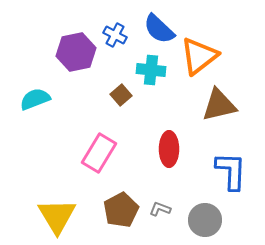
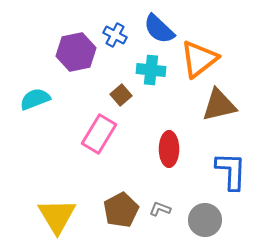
orange triangle: moved 3 px down
pink rectangle: moved 19 px up
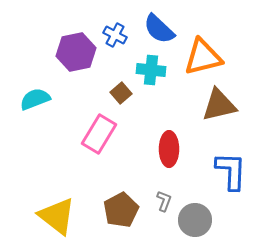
orange triangle: moved 4 px right, 2 px up; rotated 24 degrees clockwise
brown square: moved 2 px up
gray L-shape: moved 4 px right, 8 px up; rotated 90 degrees clockwise
yellow triangle: rotated 21 degrees counterclockwise
gray circle: moved 10 px left
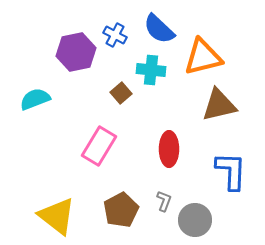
pink rectangle: moved 12 px down
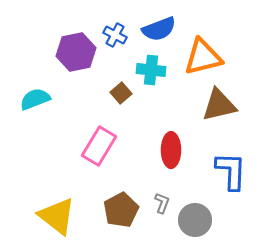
blue semicircle: rotated 64 degrees counterclockwise
red ellipse: moved 2 px right, 1 px down
gray L-shape: moved 2 px left, 2 px down
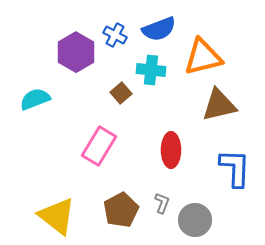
purple hexagon: rotated 18 degrees counterclockwise
blue L-shape: moved 4 px right, 3 px up
